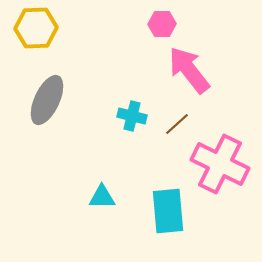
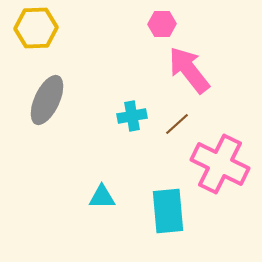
cyan cross: rotated 24 degrees counterclockwise
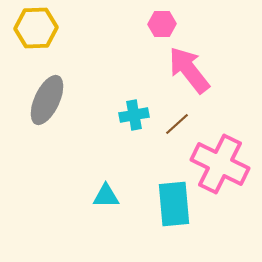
cyan cross: moved 2 px right, 1 px up
cyan triangle: moved 4 px right, 1 px up
cyan rectangle: moved 6 px right, 7 px up
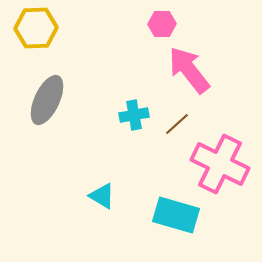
cyan triangle: moved 4 px left; rotated 32 degrees clockwise
cyan rectangle: moved 2 px right, 11 px down; rotated 69 degrees counterclockwise
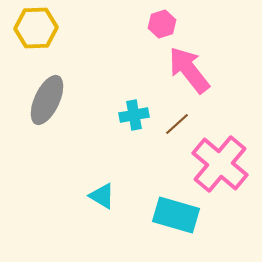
pink hexagon: rotated 16 degrees counterclockwise
pink cross: rotated 14 degrees clockwise
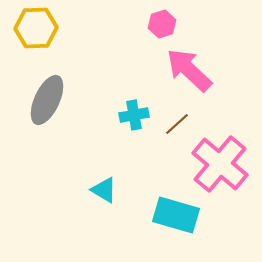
pink arrow: rotated 9 degrees counterclockwise
cyan triangle: moved 2 px right, 6 px up
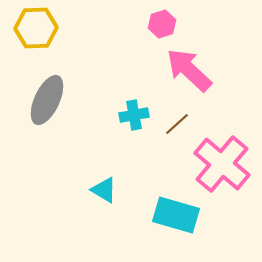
pink cross: moved 2 px right
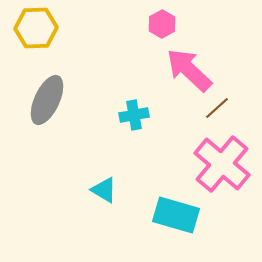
pink hexagon: rotated 12 degrees counterclockwise
brown line: moved 40 px right, 16 px up
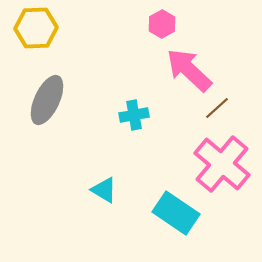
cyan rectangle: moved 2 px up; rotated 18 degrees clockwise
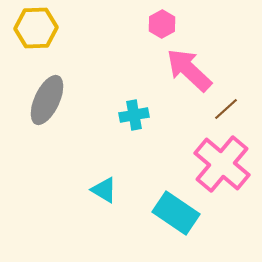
brown line: moved 9 px right, 1 px down
